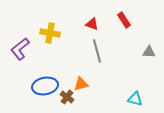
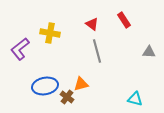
red triangle: rotated 16 degrees clockwise
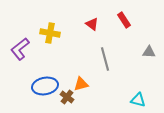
gray line: moved 8 px right, 8 px down
cyan triangle: moved 3 px right, 1 px down
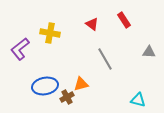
gray line: rotated 15 degrees counterclockwise
brown cross: rotated 24 degrees clockwise
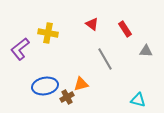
red rectangle: moved 1 px right, 9 px down
yellow cross: moved 2 px left
gray triangle: moved 3 px left, 1 px up
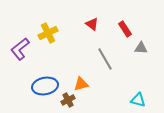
yellow cross: rotated 36 degrees counterclockwise
gray triangle: moved 5 px left, 3 px up
brown cross: moved 1 px right, 3 px down
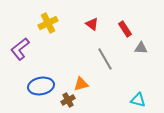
yellow cross: moved 10 px up
blue ellipse: moved 4 px left
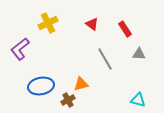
gray triangle: moved 2 px left, 6 px down
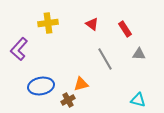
yellow cross: rotated 18 degrees clockwise
purple L-shape: moved 1 px left; rotated 10 degrees counterclockwise
